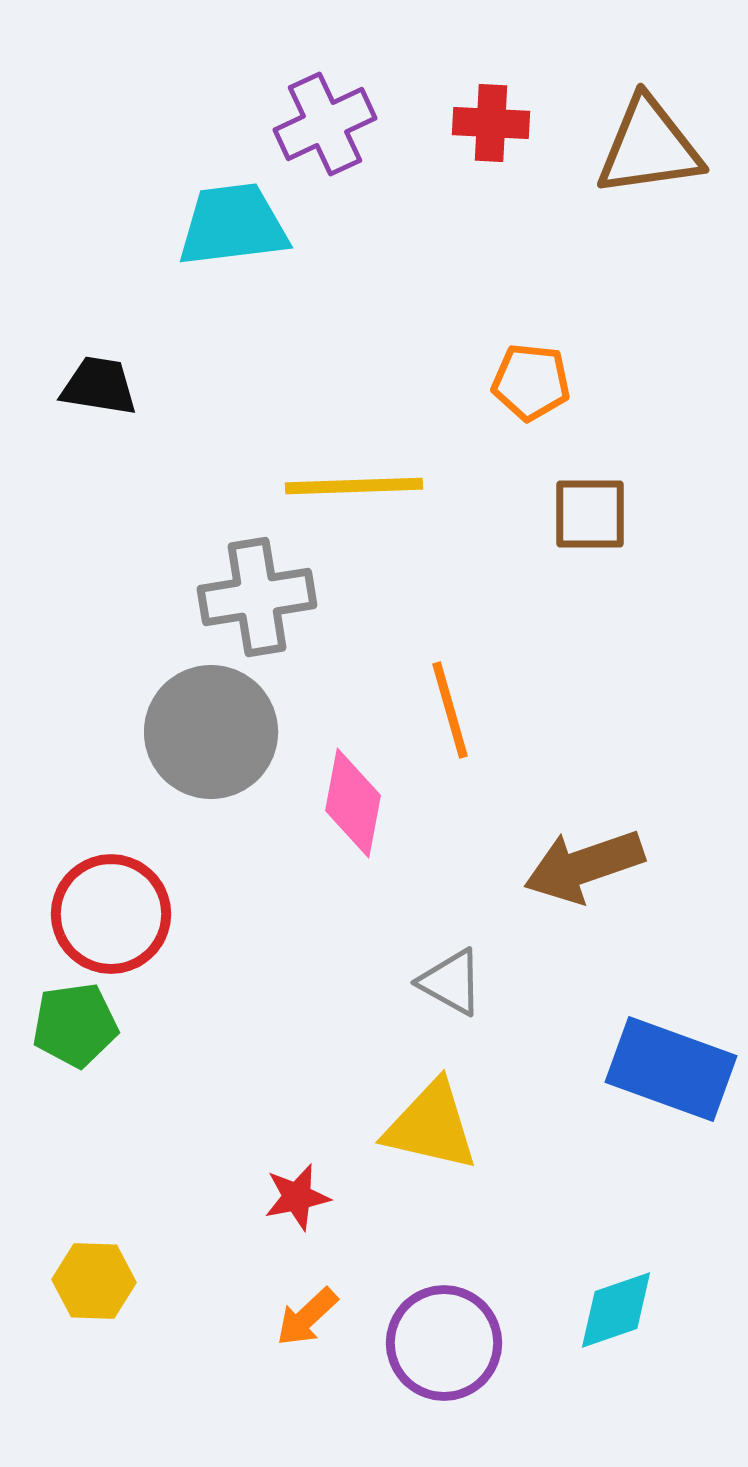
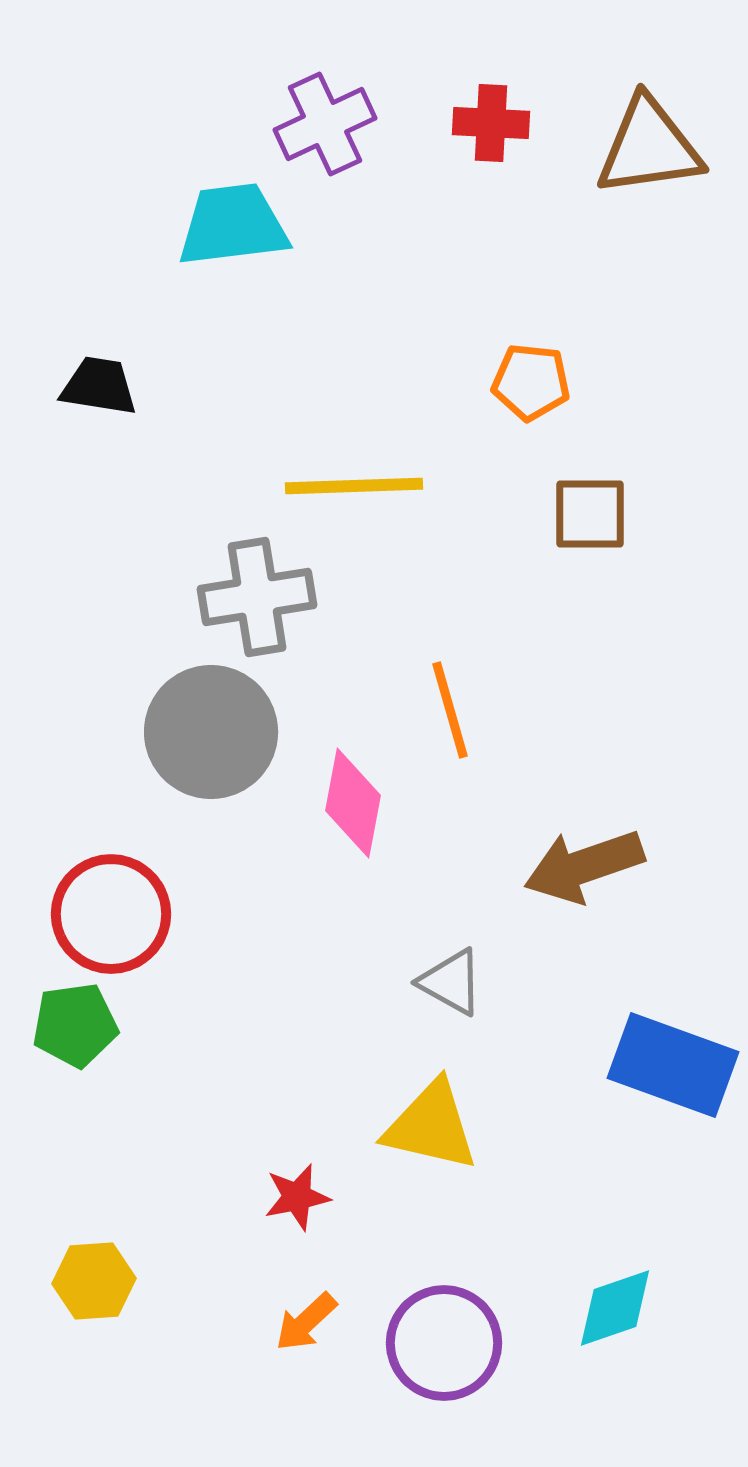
blue rectangle: moved 2 px right, 4 px up
yellow hexagon: rotated 6 degrees counterclockwise
cyan diamond: moved 1 px left, 2 px up
orange arrow: moved 1 px left, 5 px down
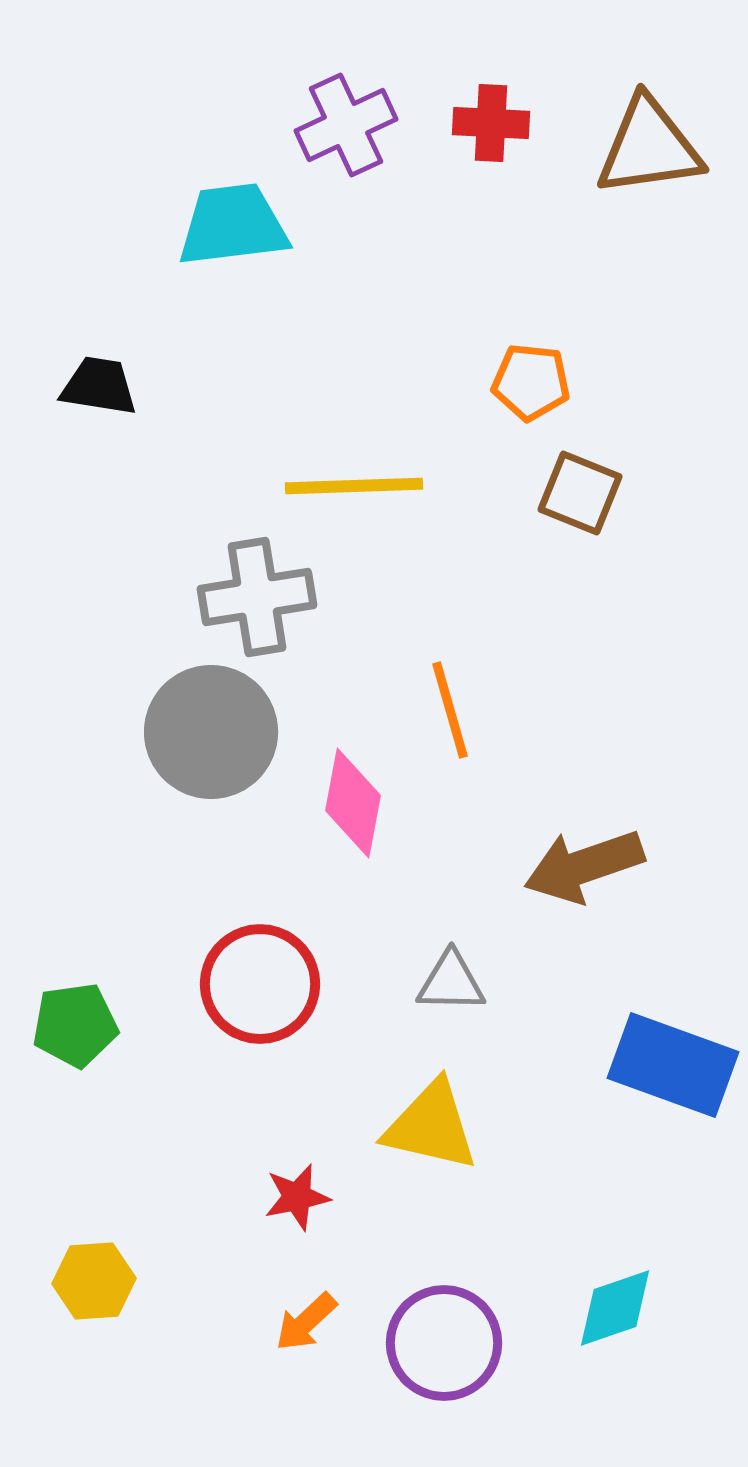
purple cross: moved 21 px right, 1 px down
brown square: moved 10 px left, 21 px up; rotated 22 degrees clockwise
red circle: moved 149 px right, 70 px down
gray triangle: rotated 28 degrees counterclockwise
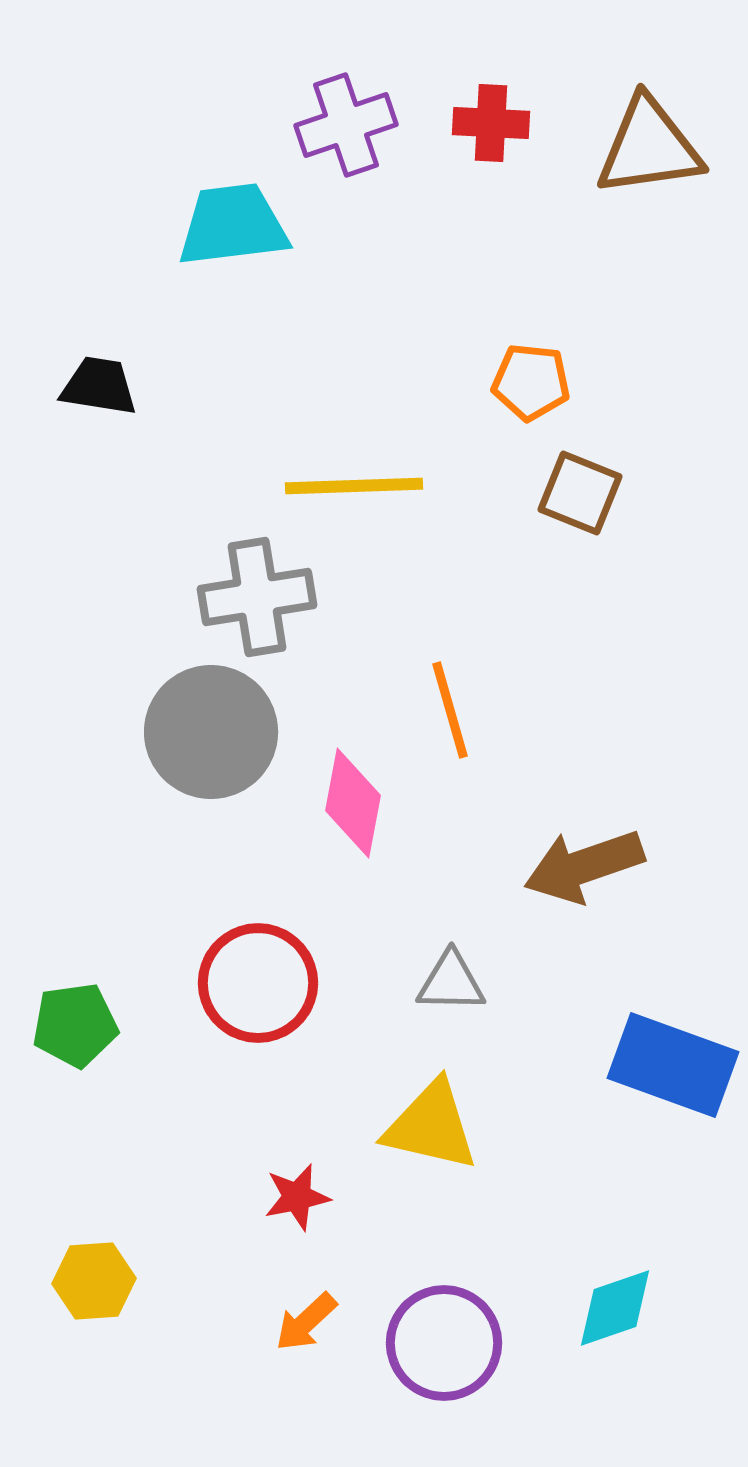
purple cross: rotated 6 degrees clockwise
red circle: moved 2 px left, 1 px up
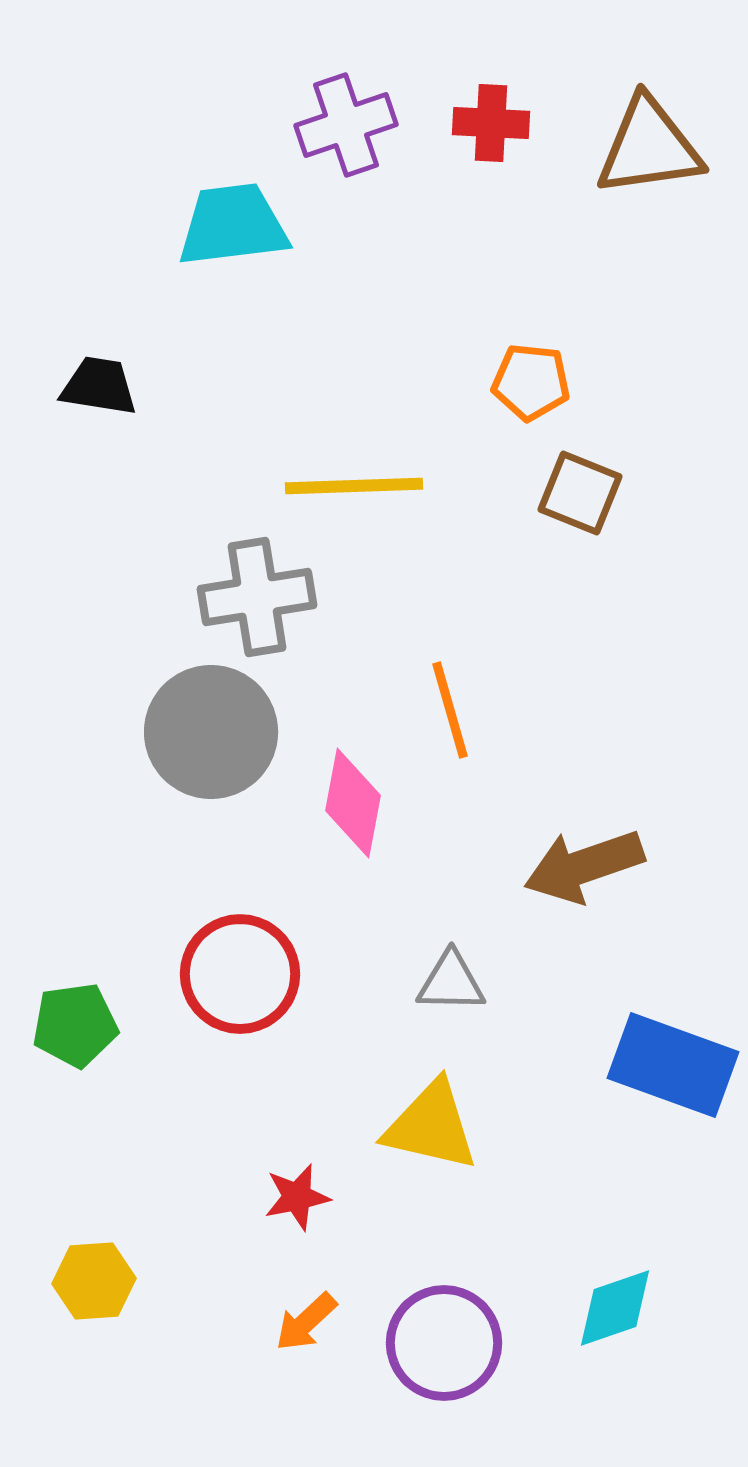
red circle: moved 18 px left, 9 px up
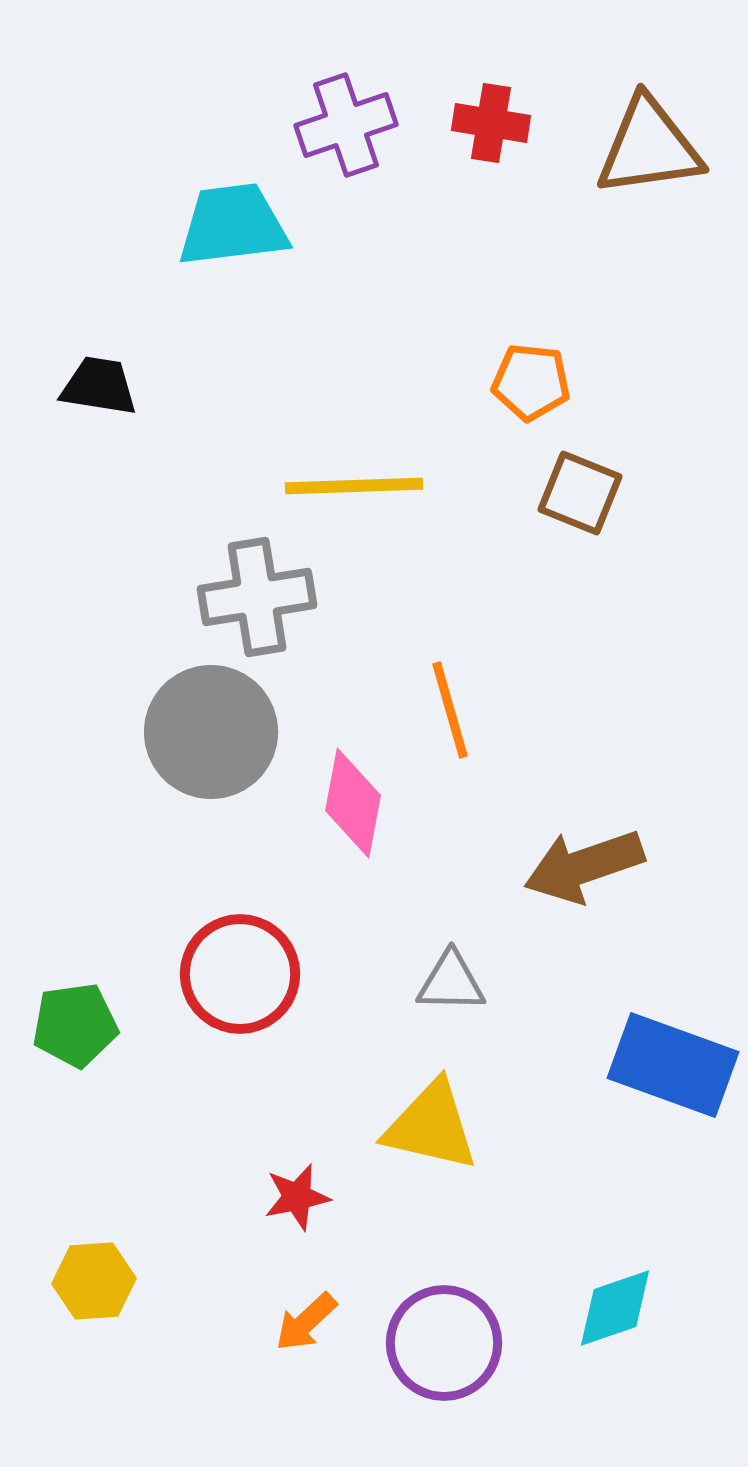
red cross: rotated 6 degrees clockwise
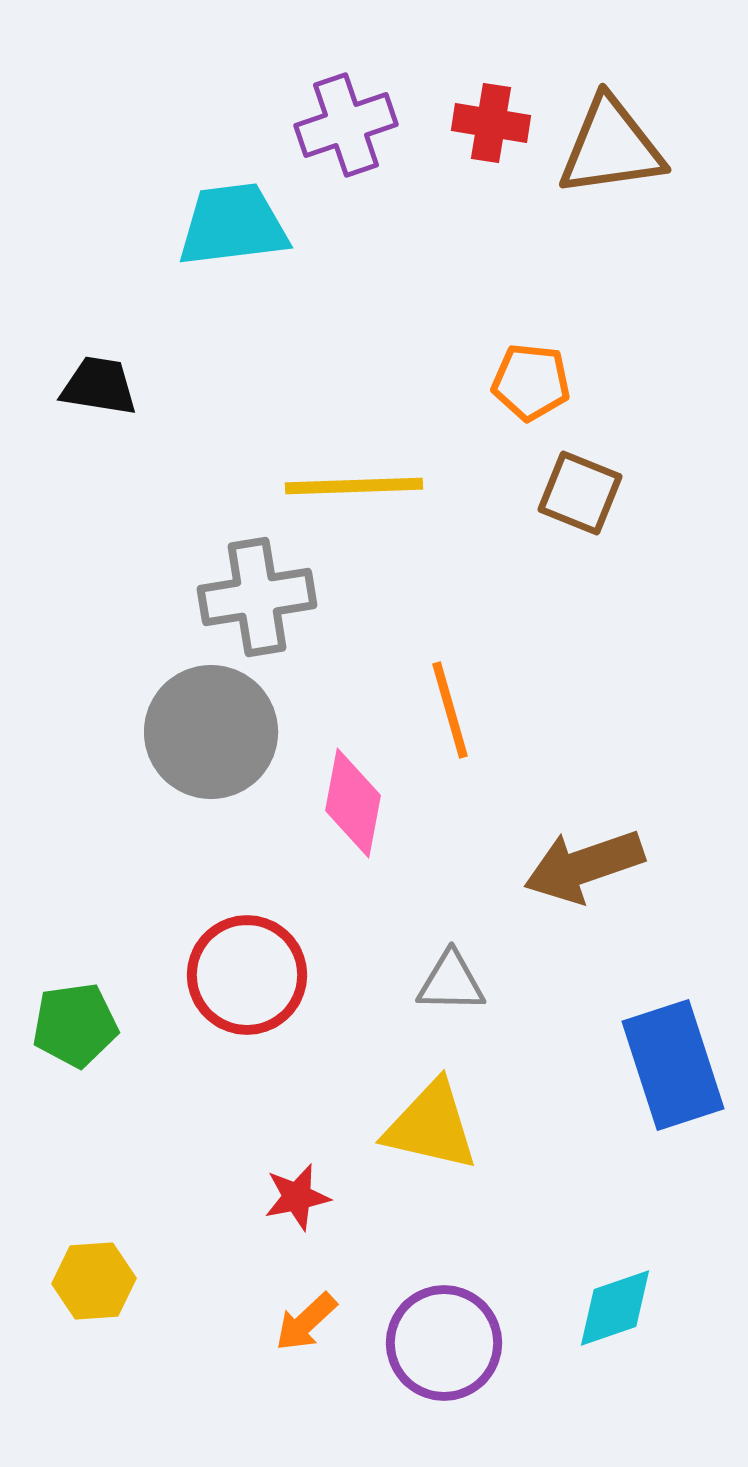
brown triangle: moved 38 px left
red circle: moved 7 px right, 1 px down
blue rectangle: rotated 52 degrees clockwise
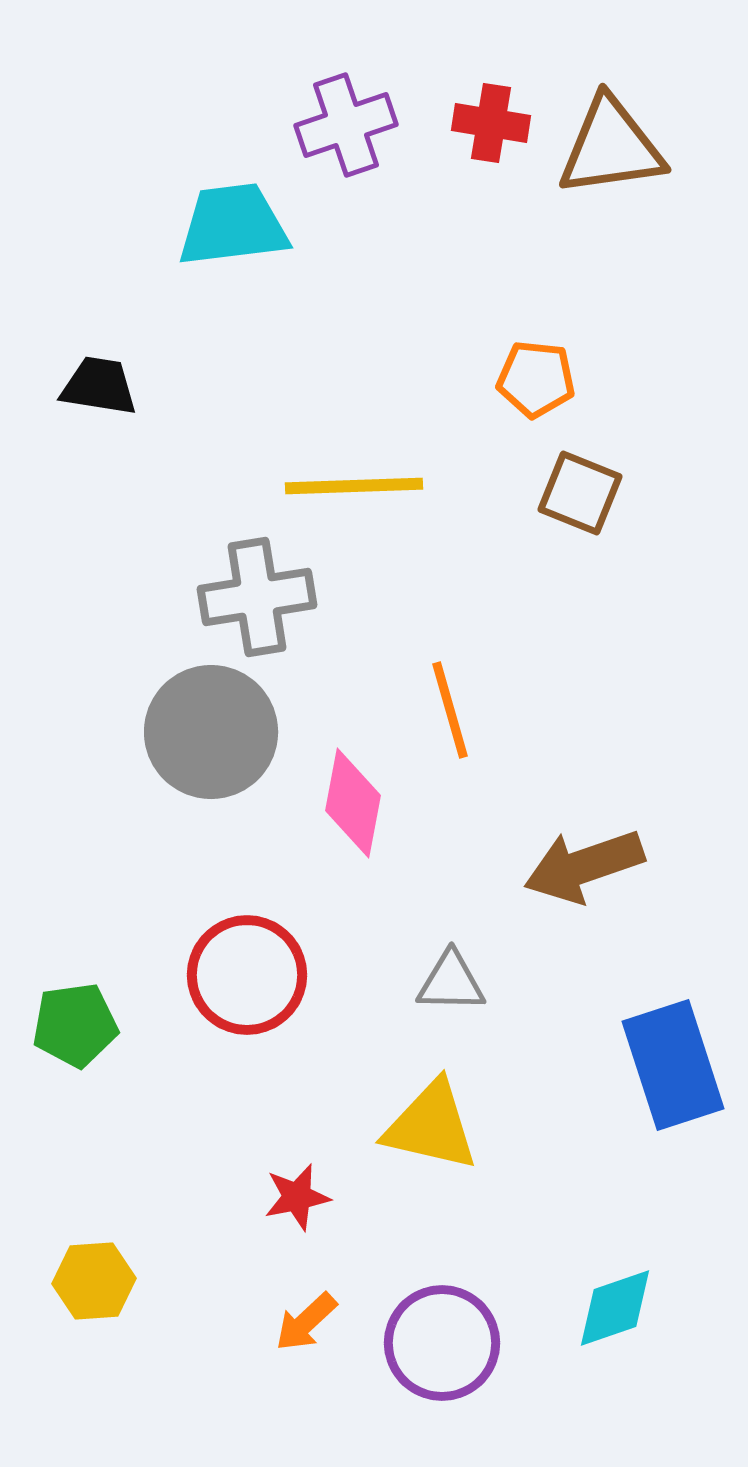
orange pentagon: moved 5 px right, 3 px up
purple circle: moved 2 px left
